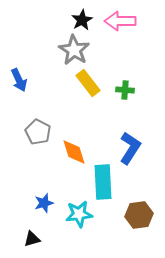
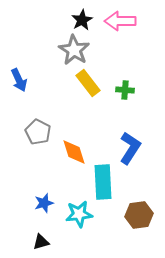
black triangle: moved 9 px right, 3 px down
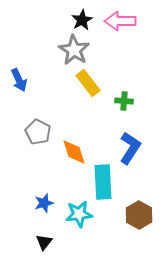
green cross: moved 1 px left, 11 px down
brown hexagon: rotated 24 degrees counterclockwise
black triangle: moved 3 px right; rotated 36 degrees counterclockwise
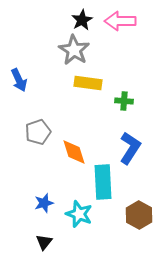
yellow rectangle: rotated 44 degrees counterclockwise
gray pentagon: rotated 25 degrees clockwise
cyan star: rotated 28 degrees clockwise
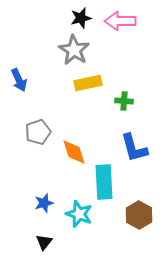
black star: moved 1 px left, 2 px up; rotated 15 degrees clockwise
yellow rectangle: rotated 20 degrees counterclockwise
blue L-shape: moved 4 px right; rotated 132 degrees clockwise
cyan rectangle: moved 1 px right
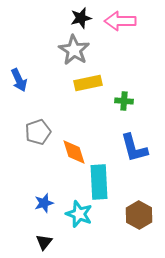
cyan rectangle: moved 5 px left
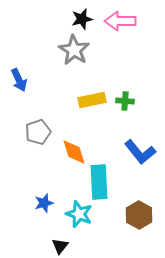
black star: moved 1 px right, 1 px down
yellow rectangle: moved 4 px right, 17 px down
green cross: moved 1 px right
blue L-shape: moved 6 px right, 4 px down; rotated 24 degrees counterclockwise
black triangle: moved 16 px right, 4 px down
